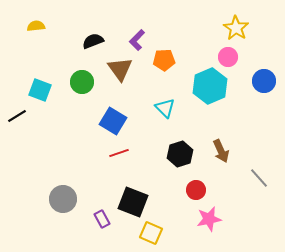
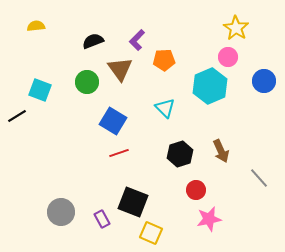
green circle: moved 5 px right
gray circle: moved 2 px left, 13 px down
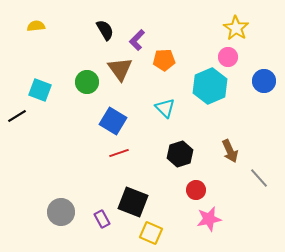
black semicircle: moved 12 px right, 11 px up; rotated 80 degrees clockwise
brown arrow: moved 9 px right
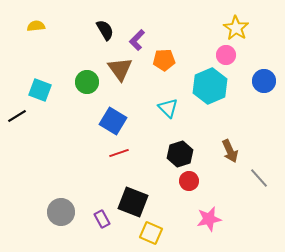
pink circle: moved 2 px left, 2 px up
cyan triangle: moved 3 px right
red circle: moved 7 px left, 9 px up
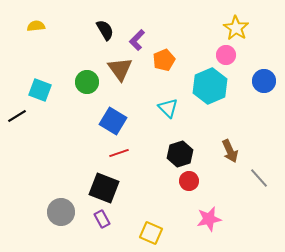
orange pentagon: rotated 20 degrees counterclockwise
black square: moved 29 px left, 14 px up
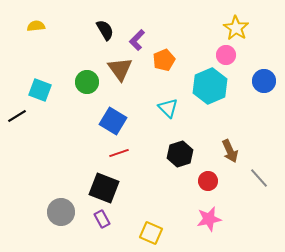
red circle: moved 19 px right
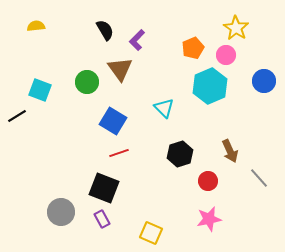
orange pentagon: moved 29 px right, 12 px up
cyan triangle: moved 4 px left
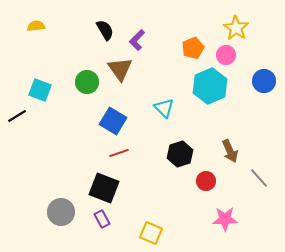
red circle: moved 2 px left
pink star: moved 16 px right; rotated 10 degrees clockwise
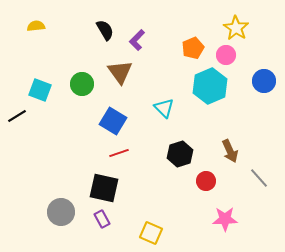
brown triangle: moved 3 px down
green circle: moved 5 px left, 2 px down
black square: rotated 8 degrees counterclockwise
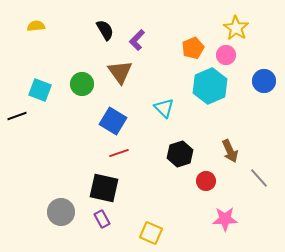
black line: rotated 12 degrees clockwise
